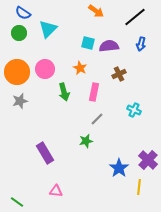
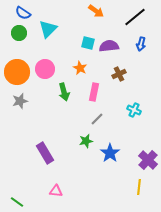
blue star: moved 9 px left, 15 px up
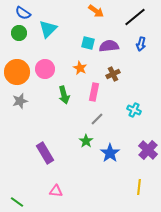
brown cross: moved 6 px left
green arrow: moved 3 px down
green star: rotated 24 degrees counterclockwise
purple cross: moved 10 px up
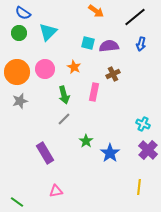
cyan triangle: moved 3 px down
orange star: moved 6 px left, 1 px up
cyan cross: moved 9 px right, 14 px down
gray line: moved 33 px left
pink triangle: rotated 16 degrees counterclockwise
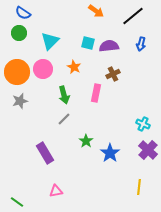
black line: moved 2 px left, 1 px up
cyan triangle: moved 2 px right, 9 px down
pink circle: moved 2 px left
pink rectangle: moved 2 px right, 1 px down
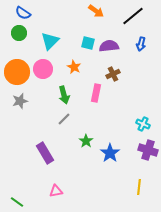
purple cross: rotated 24 degrees counterclockwise
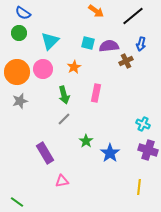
orange star: rotated 16 degrees clockwise
brown cross: moved 13 px right, 13 px up
pink triangle: moved 6 px right, 10 px up
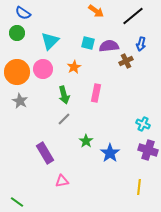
green circle: moved 2 px left
gray star: rotated 28 degrees counterclockwise
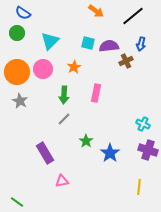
green arrow: rotated 18 degrees clockwise
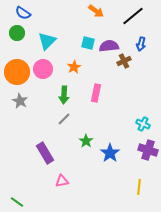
cyan triangle: moved 3 px left
brown cross: moved 2 px left
